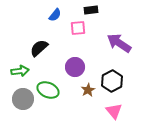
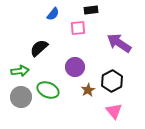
blue semicircle: moved 2 px left, 1 px up
gray circle: moved 2 px left, 2 px up
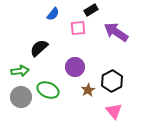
black rectangle: rotated 24 degrees counterclockwise
purple arrow: moved 3 px left, 11 px up
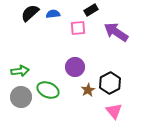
blue semicircle: rotated 136 degrees counterclockwise
black semicircle: moved 9 px left, 35 px up
black hexagon: moved 2 px left, 2 px down
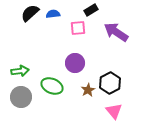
purple circle: moved 4 px up
green ellipse: moved 4 px right, 4 px up
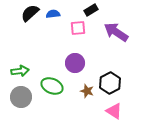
brown star: moved 1 px left, 1 px down; rotated 24 degrees counterclockwise
pink triangle: rotated 18 degrees counterclockwise
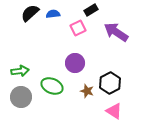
pink square: rotated 21 degrees counterclockwise
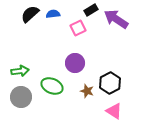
black semicircle: moved 1 px down
purple arrow: moved 13 px up
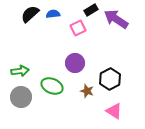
black hexagon: moved 4 px up
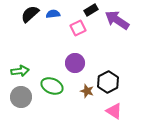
purple arrow: moved 1 px right, 1 px down
black hexagon: moved 2 px left, 3 px down
